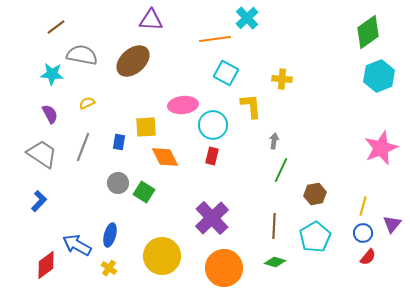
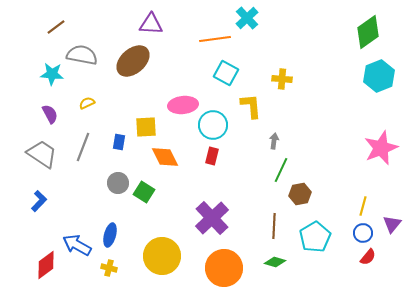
purple triangle at (151, 20): moved 4 px down
brown hexagon at (315, 194): moved 15 px left
yellow cross at (109, 268): rotated 21 degrees counterclockwise
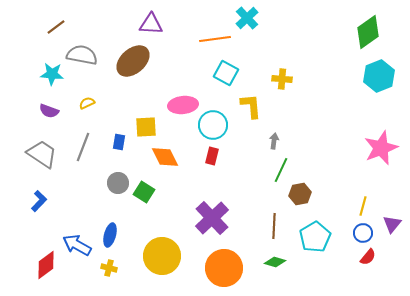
purple semicircle at (50, 114): moved 1 px left, 3 px up; rotated 138 degrees clockwise
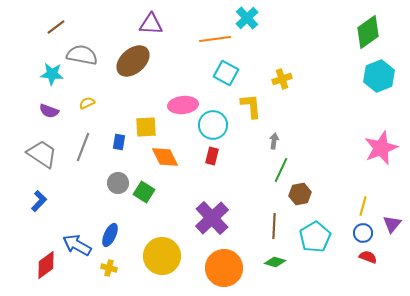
yellow cross at (282, 79): rotated 24 degrees counterclockwise
blue ellipse at (110, 235): rotated 10 degrees clockwise
red semicircle at (368, 257): rotated 108 degrees counterclockwise
